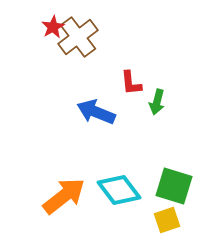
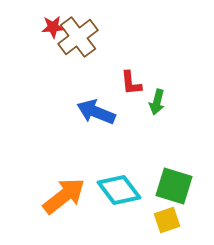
red star: rotated 25 degrees clockwise
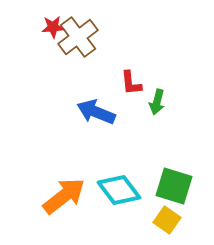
yellow square: rotated 36 degrees counterclockwise
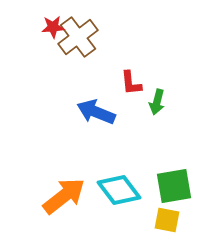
green square: rotated 27 degrees counterclockwise
yellow square: rotated 24 degrees counterclockwise
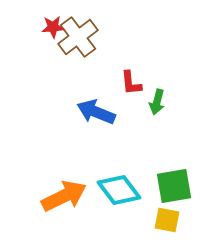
orange arrow: rotated 12 degrees clockwise
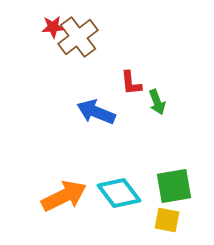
green arrow: rotated 35 degrees counterclockwise
cyan diamond: moved 3 px down
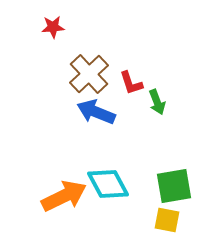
brown cross: moved 11 px right, 37 px down; rotated 6 degrees counterclockwise
red L-shape: rotated 12 degrees counterclockwise
cyan diamond: moved 11 px left, 9 px up; rotated 9 degrees clockwise
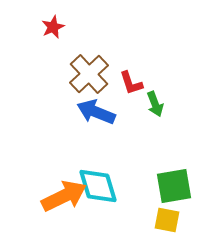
red star: rotated 20 degrees counterclockwise
green arrow: moved 2 px left, 2 px down
cyan diamond: moved 10 px left, 2 px down; rotated 12 degrees clockwise
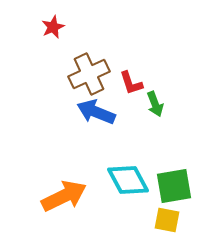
brown cross: rotated 18 degrees clockwise
cyan diamond: moved 30 px right, 6 px up; rotated 12 degrees counterclockwise
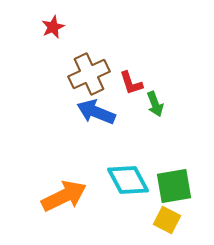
yellow square: rotated 16 degrees clockwise
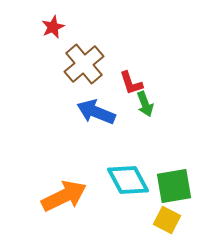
brown cross: moved 5 px left, 10 px up; rotated 15 degrees counterclockwise
green arrow: moved 10 px left
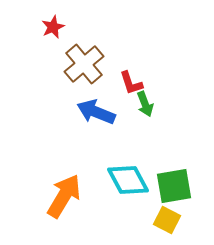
orange arrow: rotated 33 degrees counterclockwise
